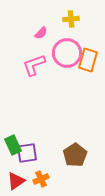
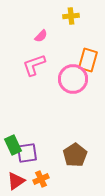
yellow cross: moved 3 px up
pink semicircle: moved 3 px down
pink circle: moved 6 px right, 26 px down
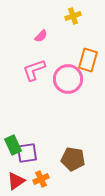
yellow cross: moved 2 px right; rotated 14 degrees counterclockwise
pink L-shape: moved 5 px down
pink circle: moved 5 px left
brown pentagon: moved 2 px left, 4 px down; rotated 30 degrees counterclockwise
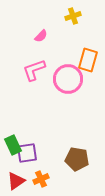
brown pentagon: moved 4 px right
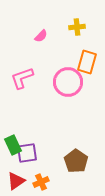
yellow cross: moved 4 px right, 11 px down; rotated 14 degrees clockwise
orange rectangle: moved 1 px left, 2 px down
pink L-shape: moved 12 px left, 8 px down
pink circle: moved 3 px down
brown pentagon: moved 1 px left, 2 px down; rotated 25 degrees clockwise
orange cross: moved 3 px down
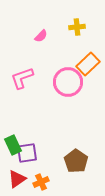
orange rectangle: moved 1 px right, 2 px down; rotated 30 degrees clockwise
red triangle: moved 1 px right, 2 px up
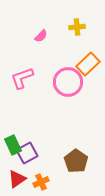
purple square: rotated 20 degrees counterclockwise
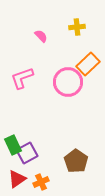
pink semicircle: rotated 88 degrees counterclockwise
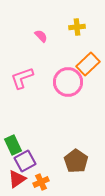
purple square: moved 2 px left, 8 px down
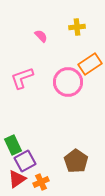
orange rectangle: moved 2 px right; rotated 10 degrees clockwise
